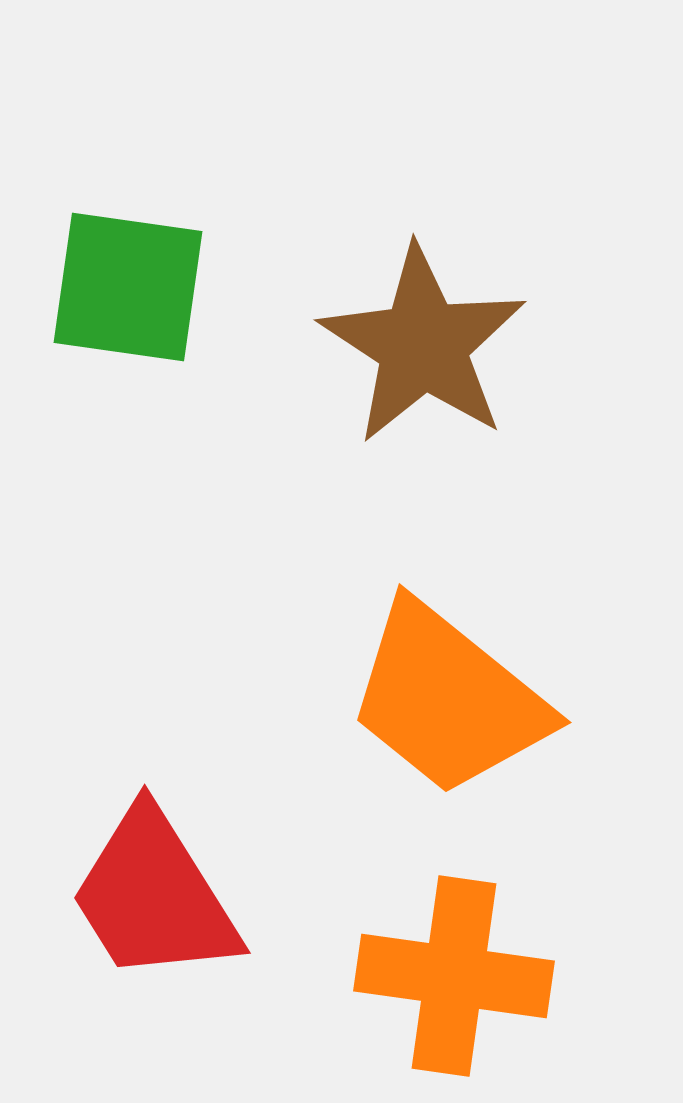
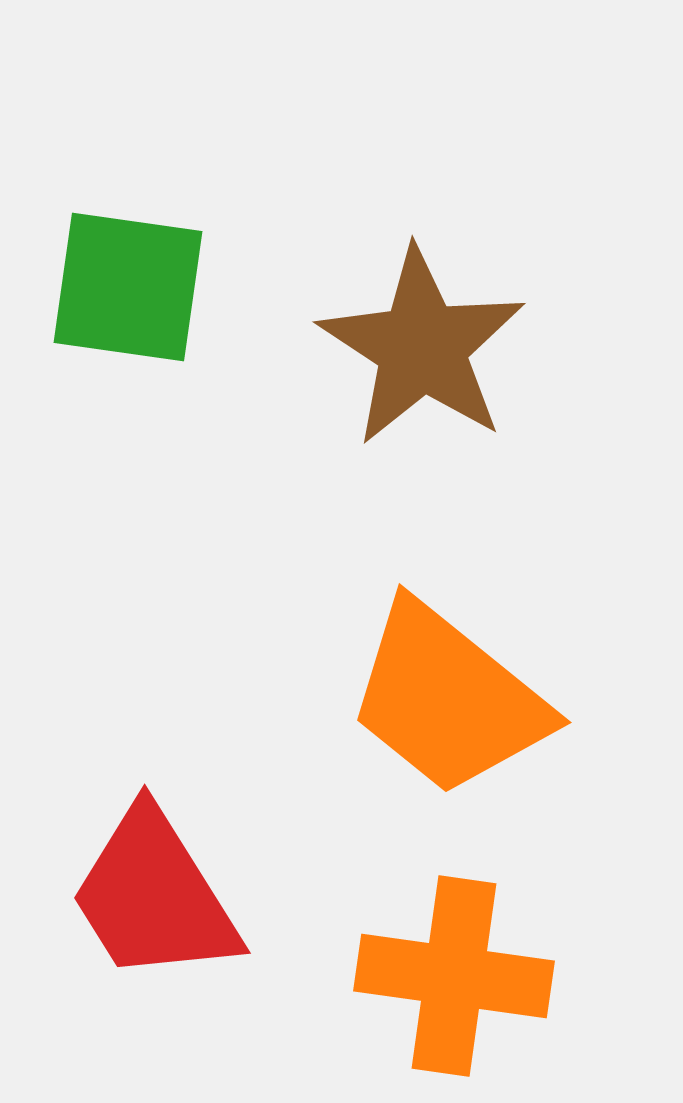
brown star: moved 1 px left, 2 px down
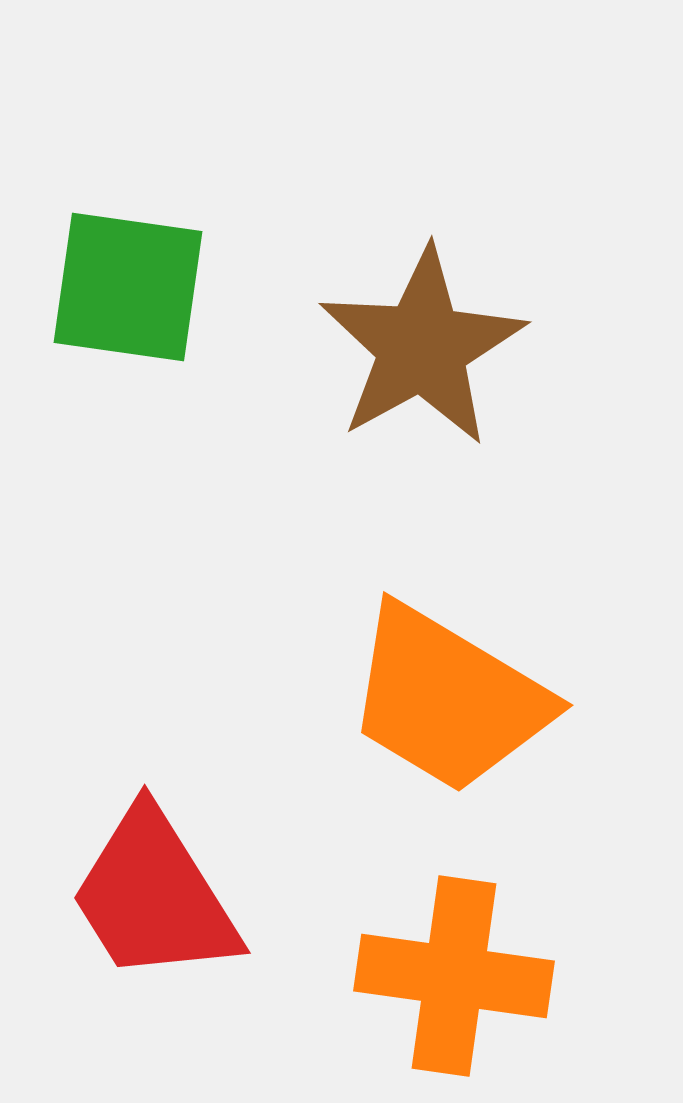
brown star: rotated 10 degrees clockwise
orange trapezoid: rotated 8 degrees counterclockwise
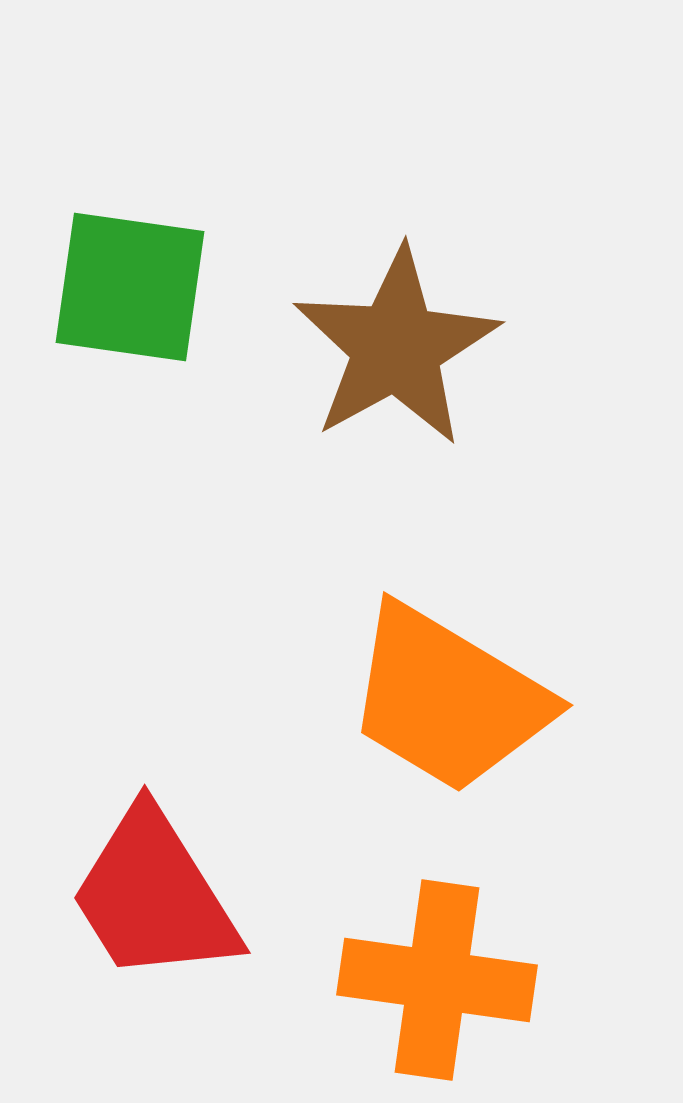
green square: moved 2 px right
brown star: moved 26 px left
orange cross: moved 17 px left, 4 px down
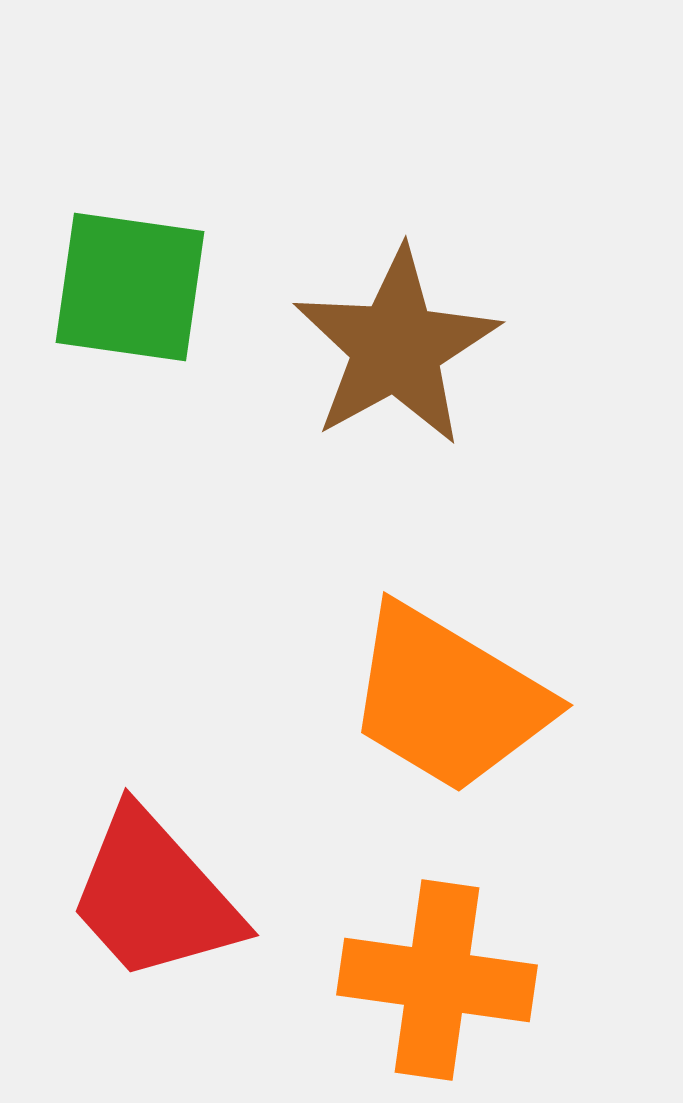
red trapezoid: rotated 10 degrees counterclockwise
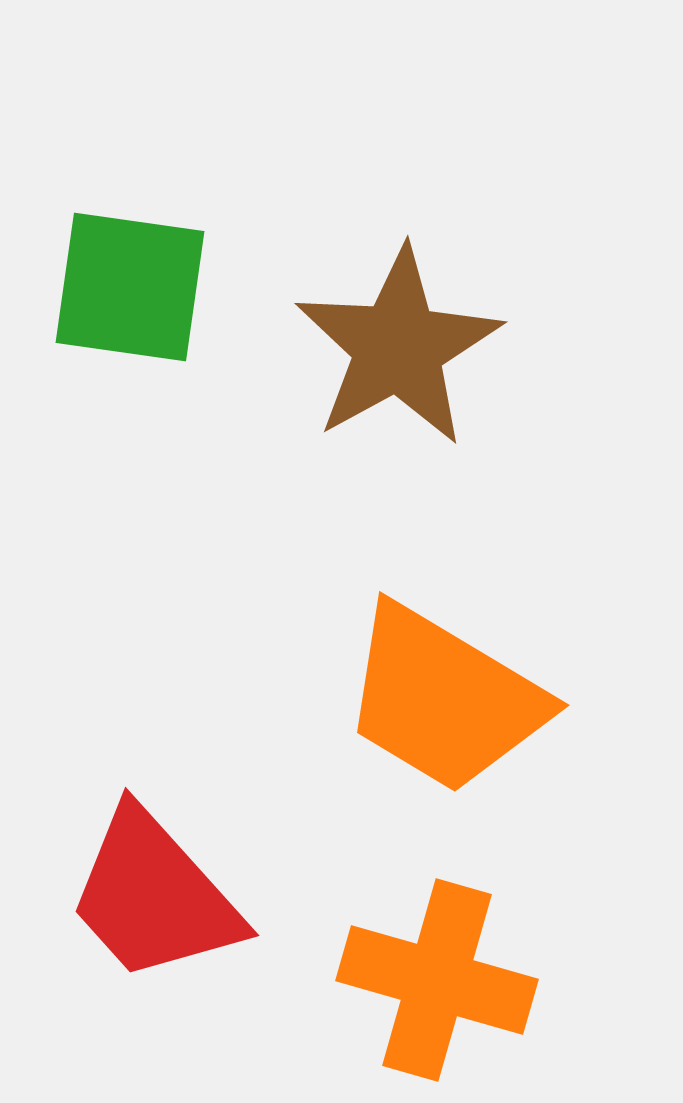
brown star: moved 2 px right
orange trapezoid: moved 4 px left
orange cross: rotated 8 degrees clockwise
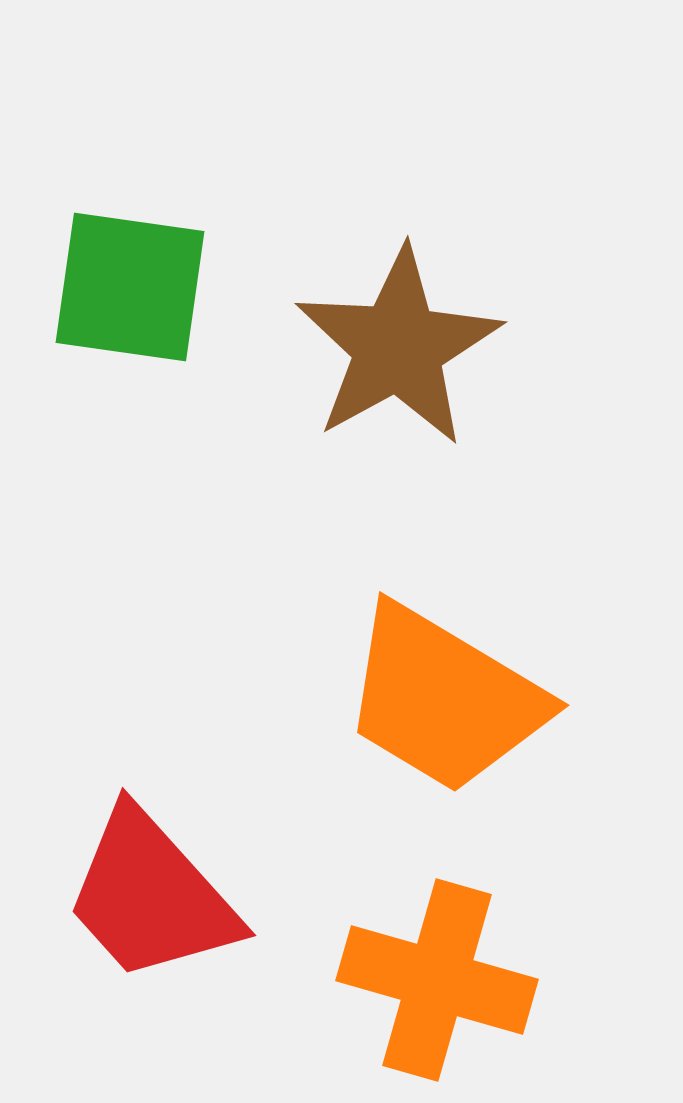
red trapezoid: moved 3 px left
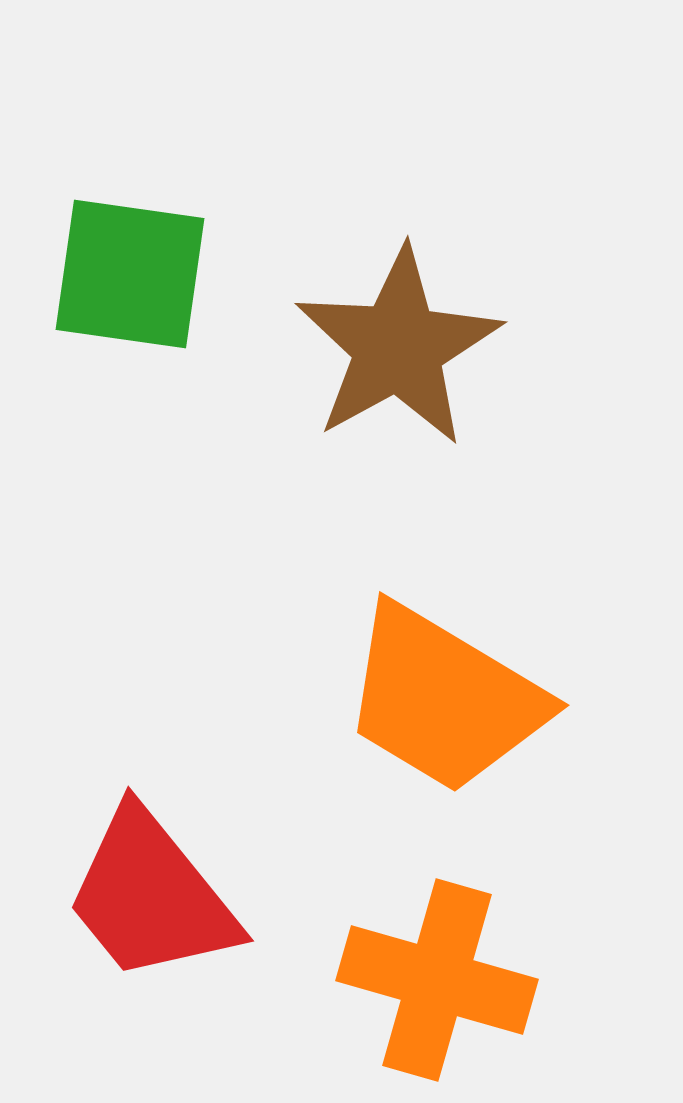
green square: moved 13 px up
red trapezoid: rotated 3 degrees clockwise
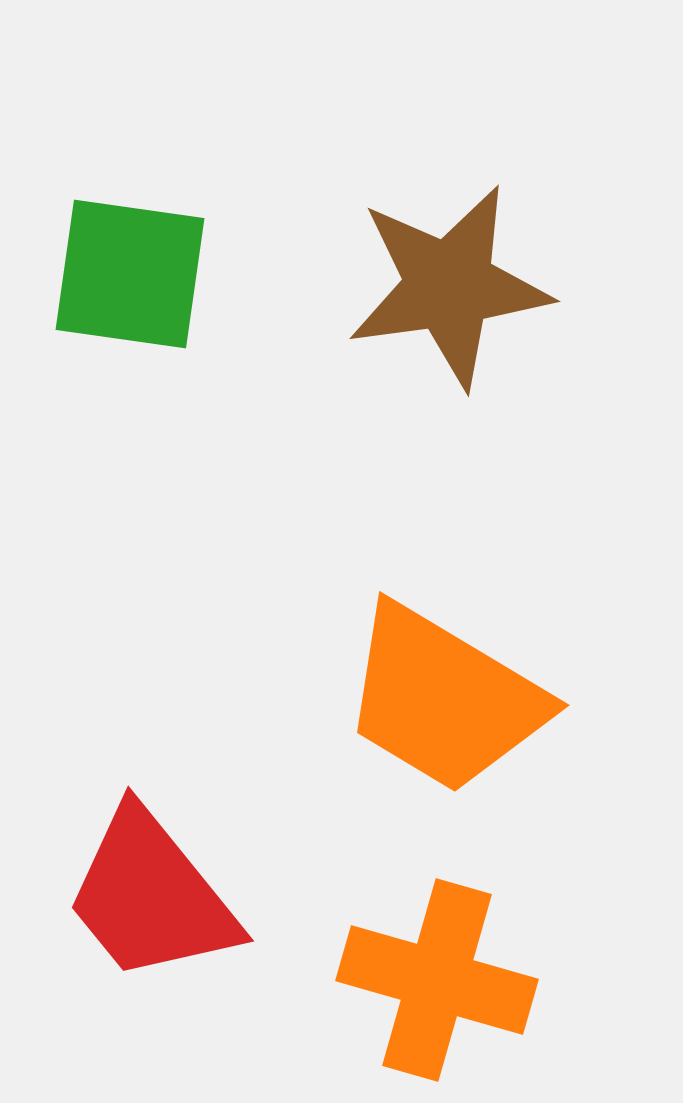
brown star: moved 51 px right, 61 px up; rotated 21 degrees clockwise
